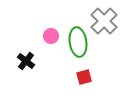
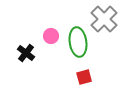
gray cross: moved 2 px up
black cross: moved 8 px up
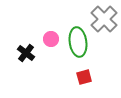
pink circle: moved 3 px down
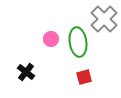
black cross: moved 19 px down
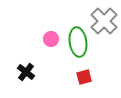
gray cross: moved 2 px down
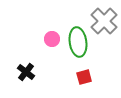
pink circle: moved 1 px right
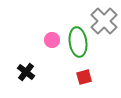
pink circle: moved 1 px down
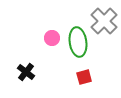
pink circle: moved 2 px up
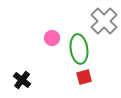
green ellipse: moved 1 px right, 7 px down
black cross: moved 4 px left, 8 px down
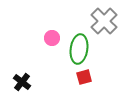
green ellipse: rotated 16 degrees clockwise
black cross: moved 2 px down
